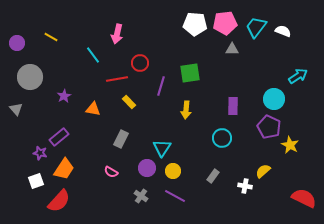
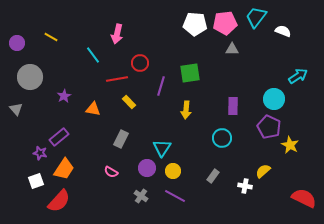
cyan trapezoid at (256, 27): moved 10 px up
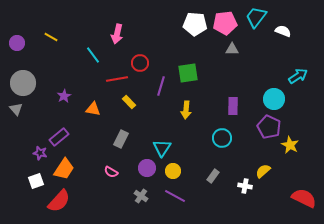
green square at (190, 73): moved 2 px left
gray circle at (30, 77): moved 7 px left, 6 px down
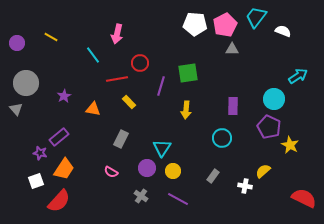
pink pentagon at (225, 23): moved 2 px down; rotated 20 degrees counterclockwise
gray circle at (23, 83): moved 3 px right
purple line at (175, 196): moved 3 px right, 3 px down
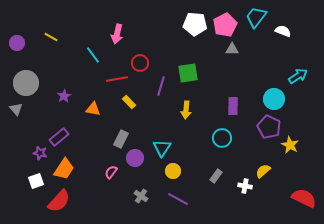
purple circle at (147, 168): moved 12 px left, 10 px up
pink semicircle at (111, 172): rotated 96 degrees clockwise
gray rectangle at (213, 176): moved 3 px right
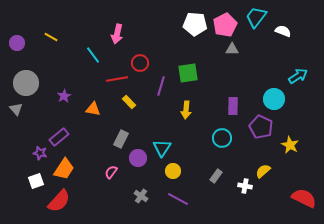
purple pentagon at (269, 127): moved 8 px left
purple circle at (135, 158): moved 3 px right
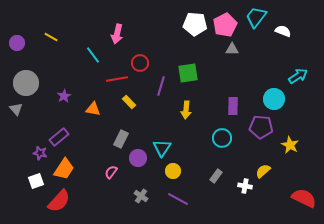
purple pentagon at (261, 127): rotated 20 degrees counterclockwise
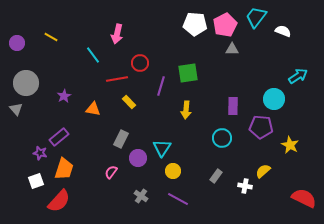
orange trapezoid at (64, 169): rotated 15 degrees counterclockwise
